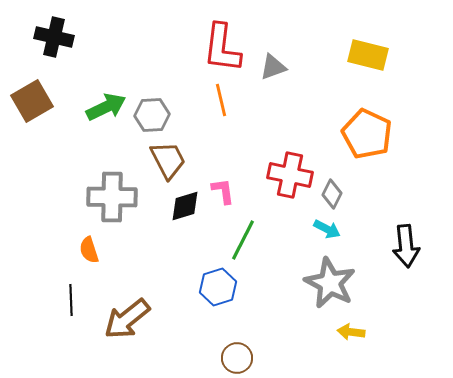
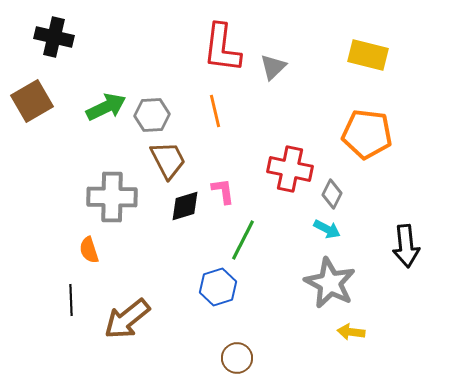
gray triangle: rotated 24 degrees counterclockwise
orange line: moved 6 px left, 11 px down
orange pentagon: rotated 18 degrees counterclockwise
red cross: moved 6 px up
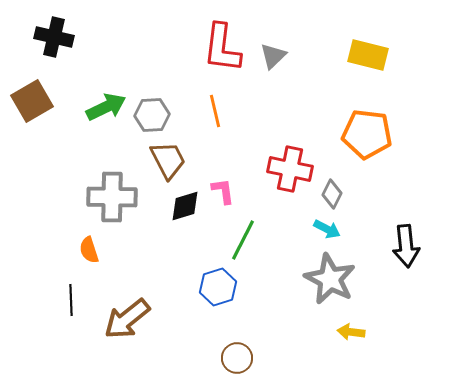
gray triangle: moved 11 px up
gray star: moved 4 px up
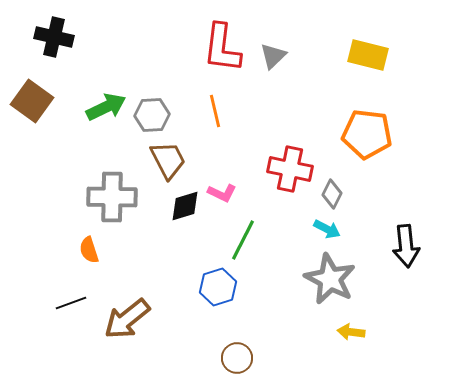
brown square: rotated 24 degrees counterclockwise
pink L-shape: moved 1 px left, 2 px down; rotated 124 degrees clockwise
black line: moved 3 px down; rotated 72 degrees clockwise
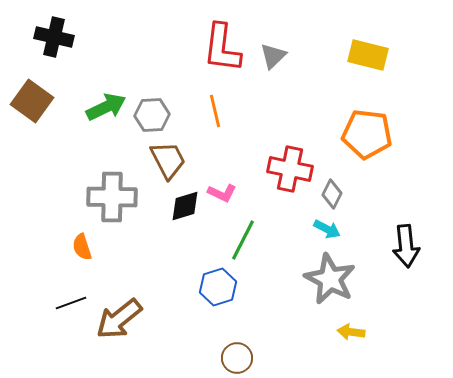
orange semicircle: moved 7 px left, 3 px up
brown arrow: moved 8 px left
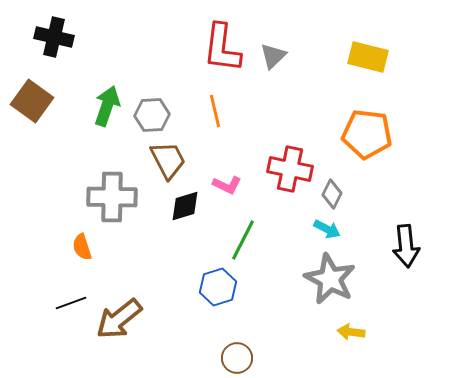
yellow rectangle: moved 2 px down
green arrow: moved 1 px right, 1 px up; rotated 45 degrees counterclockwise
pink L-shape: moved 5 px right, 8 px up
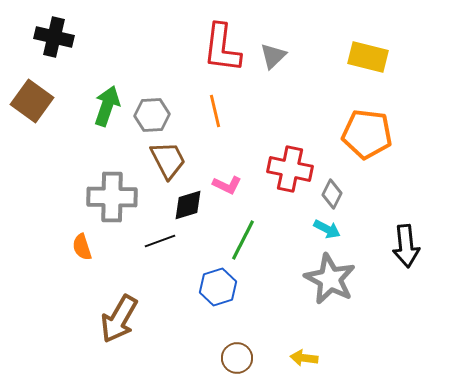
black diamond: moved 3 px right, 1 px up
black line: moved 89 px right, 62 px up
brown arrow: rotated 21 degrees counterclockwise
yellow arrow: moved 47 px left, 26 px down
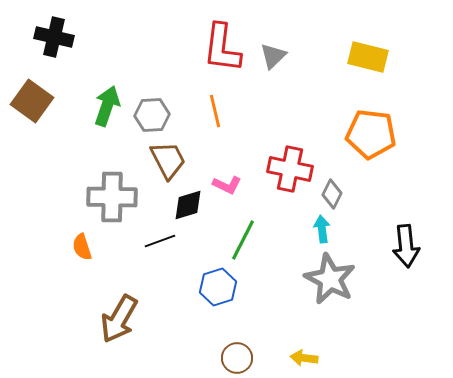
orange pentagon: moved 4 px right
cyan arrow: moved 5 px left; rotated 124 degrees counterclockwise
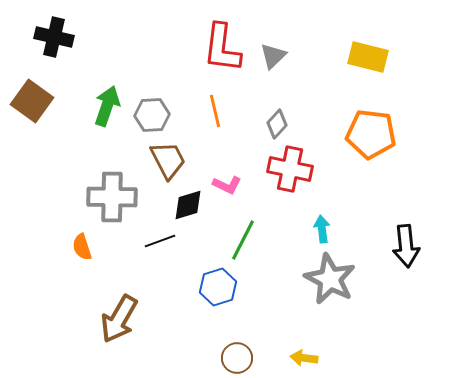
gray diamond: moved 55 px left, 70 px up; rotated 16 degrees clockwise
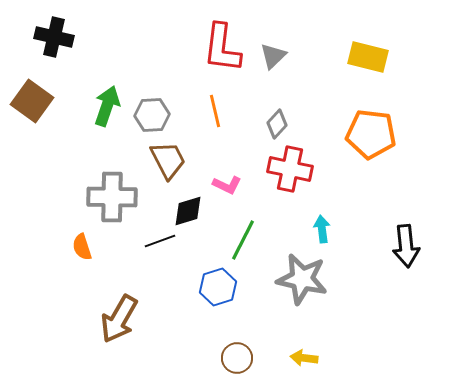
black diamond: moved 6 px down
gray star: moved 28 px left; rotated 15 degrees counterclockwise
